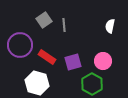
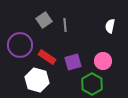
gray line: moved 1 px right
white hexagon: moved 3 px up
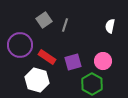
gray line: rotated 24 degrees clockwise
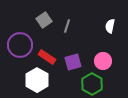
gray line: moved 2 px right, 1 px down
white hexagon: rotated 15 degrees clockwise
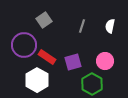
gray line: moved 15 px right
purple circle: moved 4 px right
pink circle: moved 2 px right
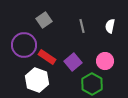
gray line: rotated 32 degrees counterclockwise
purple square: rotated 24 degrees counterclockwise
white hexagon: rotated 10 degrees counterclockwise
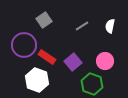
gray line: rotated 72 degrees clockwise
green hexagon: rotated 10 degrees counterclockwise
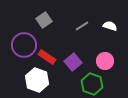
white semicircle: rotated 96 degrees clockwise
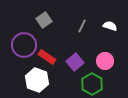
gray line: rotated 32 degrees counterclockwise
purple square: moved 2 px right
green hexagon: rotated 10 degrees clockwise
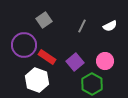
white semicircle: rotated 136 degrees clockwise
